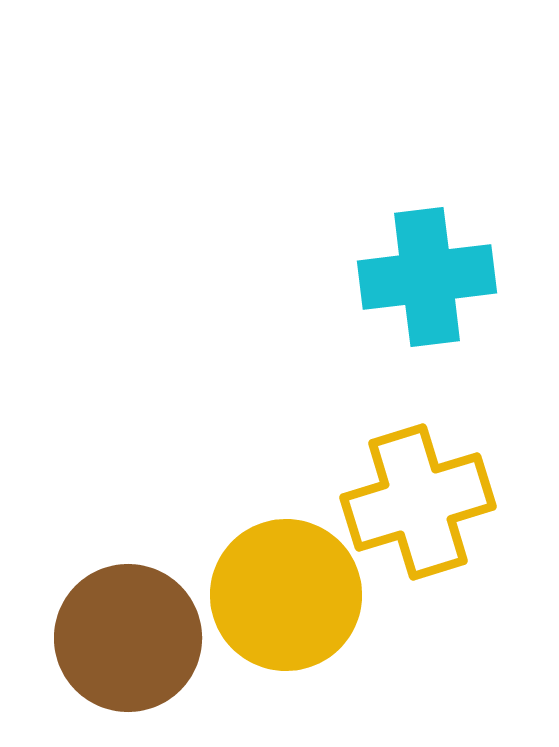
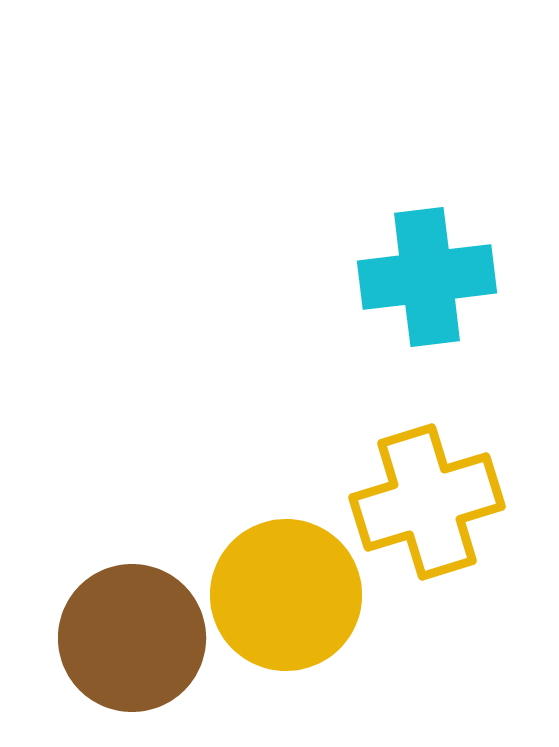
yellow cross: moved 9 px right
brown circle: moved 4 px right
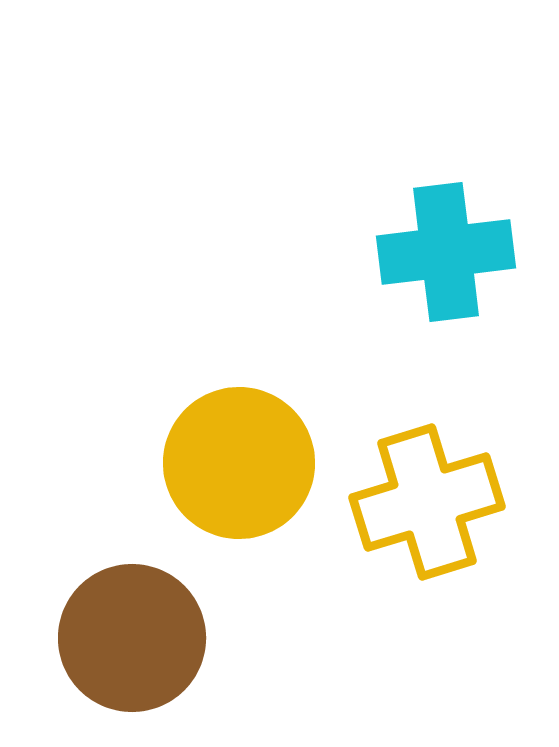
cyan cross: moved 19 px right, 25 px up
yellow circle: moved 47 px left, 132 px up
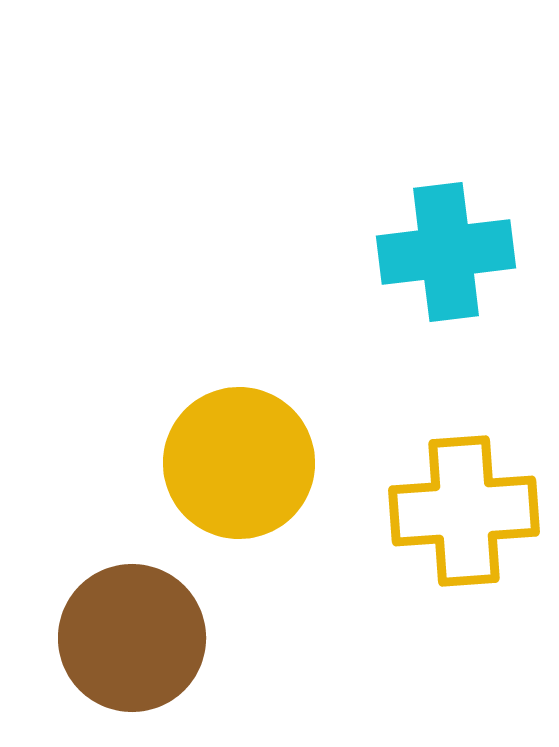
yellow cross: moved 37 px right, 9 px down; rotated 13 degrees clockwise
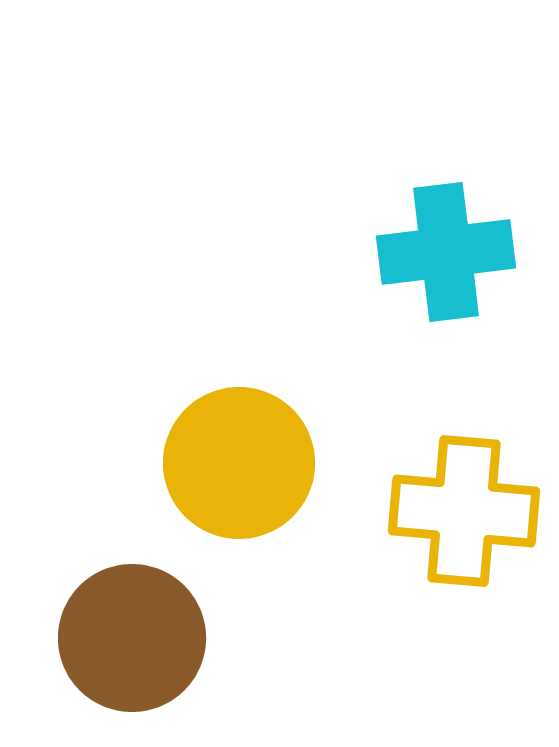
yellow cross: rotated 9 degrees clockwise
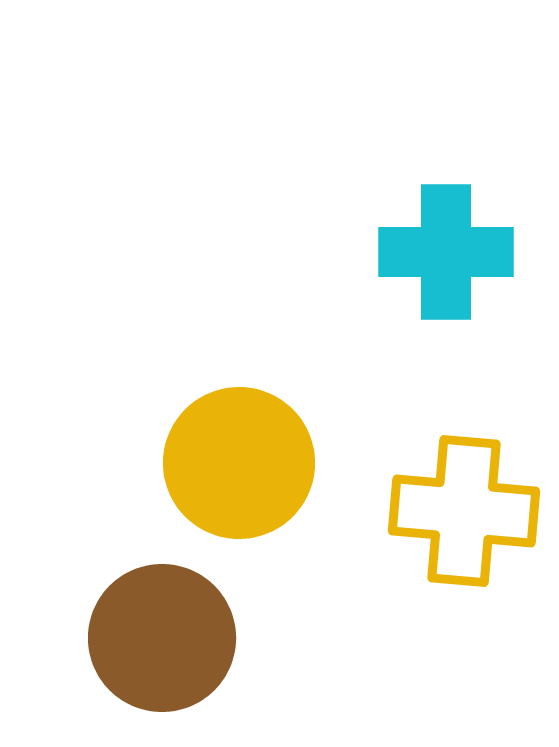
cyan cross: rotated 7 degrees clockwise
brown circle: moved 30 px right
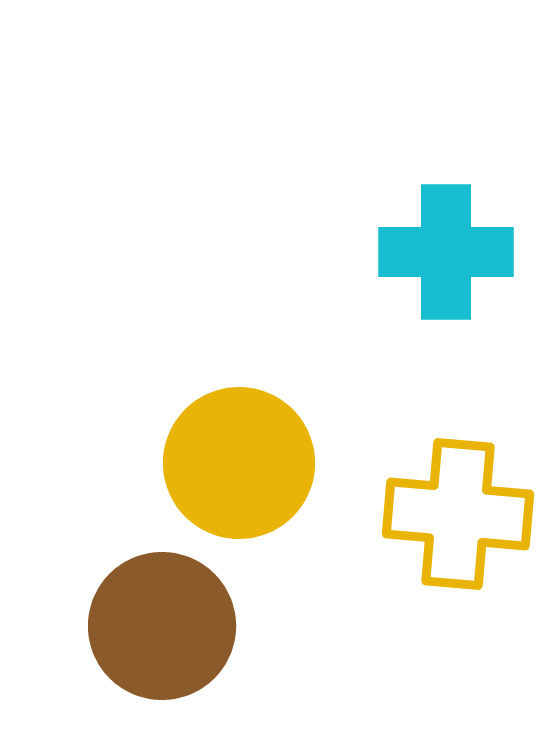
yellow cross: moved 6 px left, 3 px down
brown circle: moved 12 px up
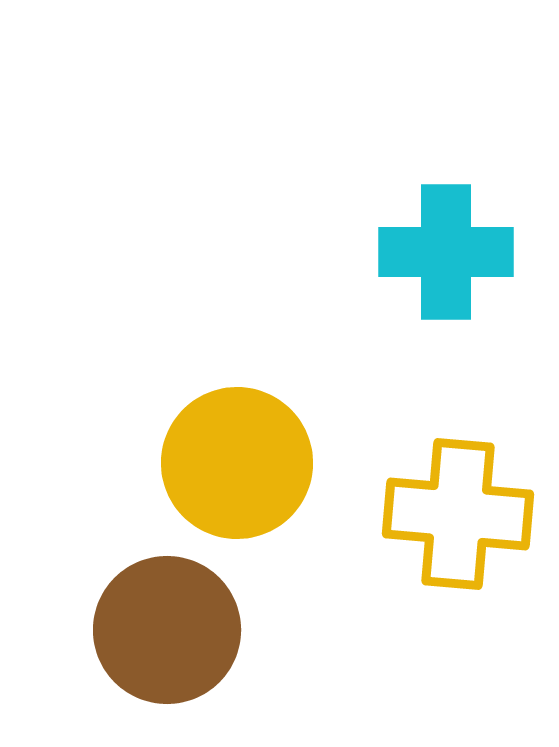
yellow circle: moved 2 px left
brown circle: moved 5 px right, 4 px down
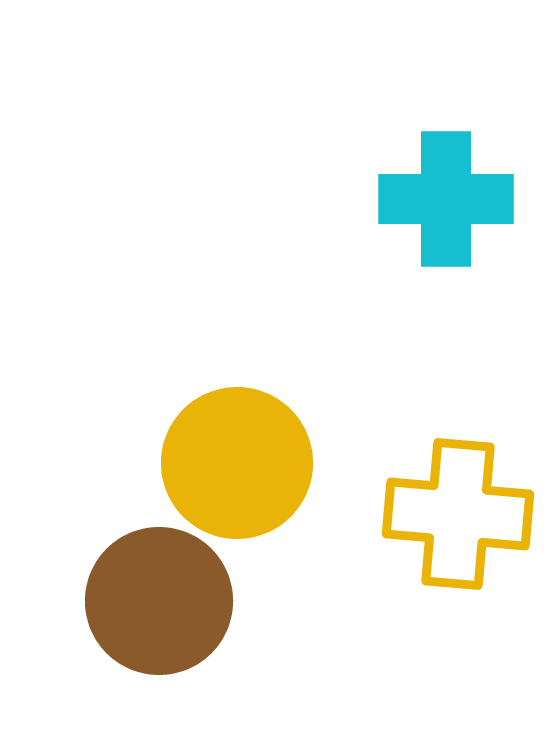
cyan cross: moved 53 px up
brown circle: moved 8 px left, 29 px up
